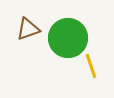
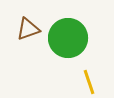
yellow line: moved 2 px left, 16 px down
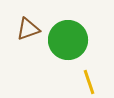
green circle: moved 2 px down
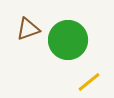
yellow line: rotated 70 degrees clockwise
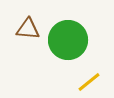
brown triangle: rotated 25 degrees clockwise
